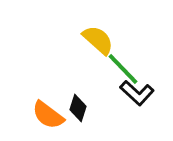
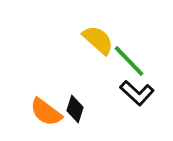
green line: moved 6 px right, 8 px up
black diamond: moved 3 px left, 1 px down
orange semicircle: moved 2 px left, 3 px up
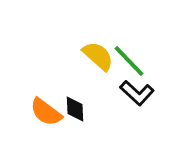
yellow semicircle: moved 16 px down
black diamond: rotated 20 degrees counterclockwise
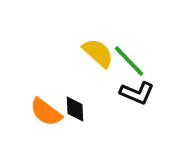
yellow semicircle: moved 3 px up
black L-shape: rotated 20 degrees counterclockwise
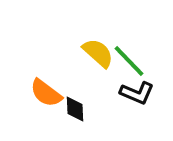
orange semicircle: moved 19 px up
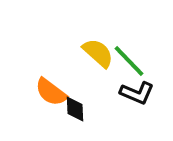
orange semicircle: moved 5 px right, 1 px up
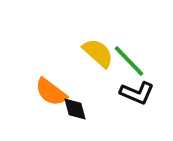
black diamond: rotated 12 degrees counterclockwise
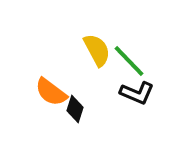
yellow semicircle: moved 1 px left, 3 px up; rotated 20 degrees clockwise
black diamond: rotated 32 degrees clockwise
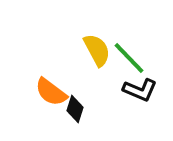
green line: moved 3 px up
black L-shape: moved 3 px right, 3 px up
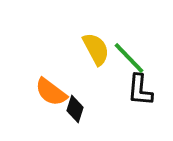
yellow semicircle: moved 1 px left, 1 px up
black L-shape: rotated 72 degrees clockwise
